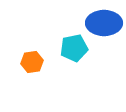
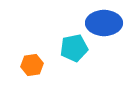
orange hexagon: moved 3 px down
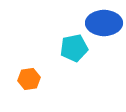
orange hexagon: moved 3 px left, 14 px down
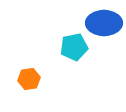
cyan pentagon: moved 1 px up
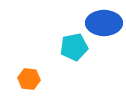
orange hexagon: rotated 15 degrees clockwise
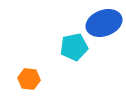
blue ellipse: rotated 20 degrees counterclockwise
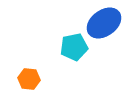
blue ellipse: rotated 16 degrees counterclockwise
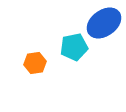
orange hexagon: moved 6 px right, 16 px up; rotated 15 degrees counterclockwise
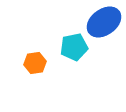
blue ellipse: moved 1 px up
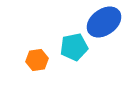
orange hexagon: moved 2 px right, 3 px up
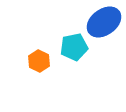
orange hexagon: moved 2 px right, 1 px down; rotated 25 degrees counterclockwise
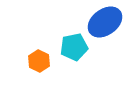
blue ellipse: moved 1 px right
